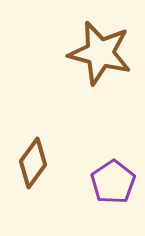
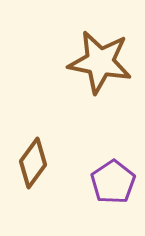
brown star: moved 9 px down; rotated 4 degrees counterclockwise
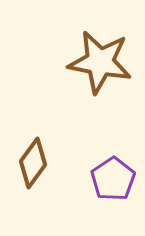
purple pentagon: moved 3 px up
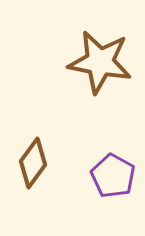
purple pentagon: moved 3 px up; rotated 9 degrees counterclockwise
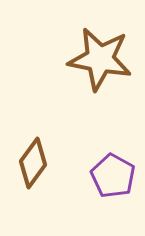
brown star: moved 3 px up
